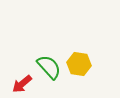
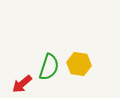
green semicircle: rotated 60 degrees clockwise
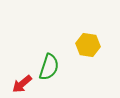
yellow hexagon: moved 9 px right, 19 px up
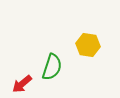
green semicircle: moved 3 px right
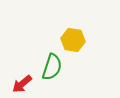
yellow hexagon: moved 15 px left, 5 px up
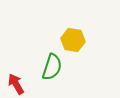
red arrow: moved 6 px left; rotated 100 degrees clockwise
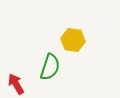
green semicircle: moved 2 px left
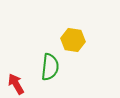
green semicircle: rotated 12 degrees counterclockwise
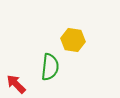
red arrow: rotated 15 degrees counterclockwise
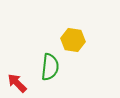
red arrow: moved 1 px right, 1 px up
